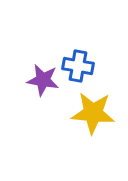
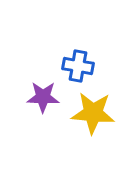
purple star: moved 17 px down; rotated 8 degrees counterclockwise
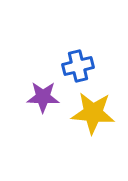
blue cross: rotated 24 degrees counterclockwise
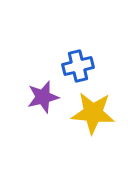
purple star: rotated 16 degrees counterclockwise
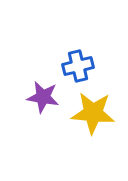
purple star: rotated 24 degrees clockwise
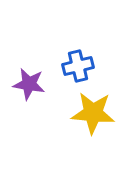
purple star: moved 14 px left, 13 px up
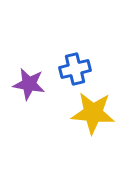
blue cross: moved 3 px left, 3 px down
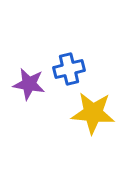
blue cross: moved 6 px left
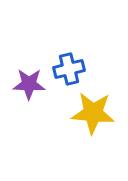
purple star: rotated 8 degrees counterclockwise
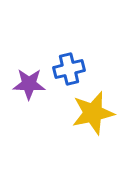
yellow star: rotated 18 degrees counterclockwise
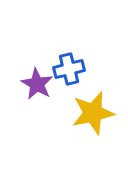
purple star: moved 8 px right; rotated 28 degrees clockwise
